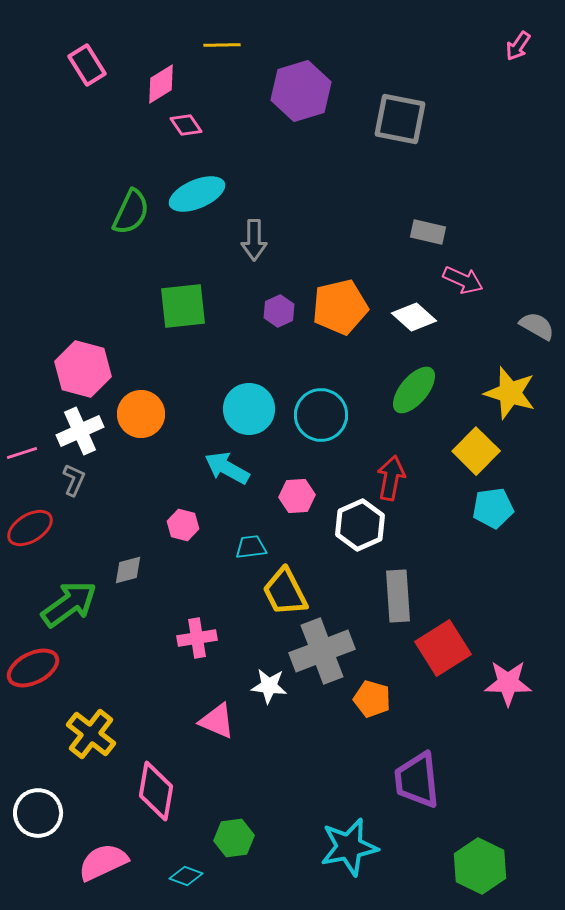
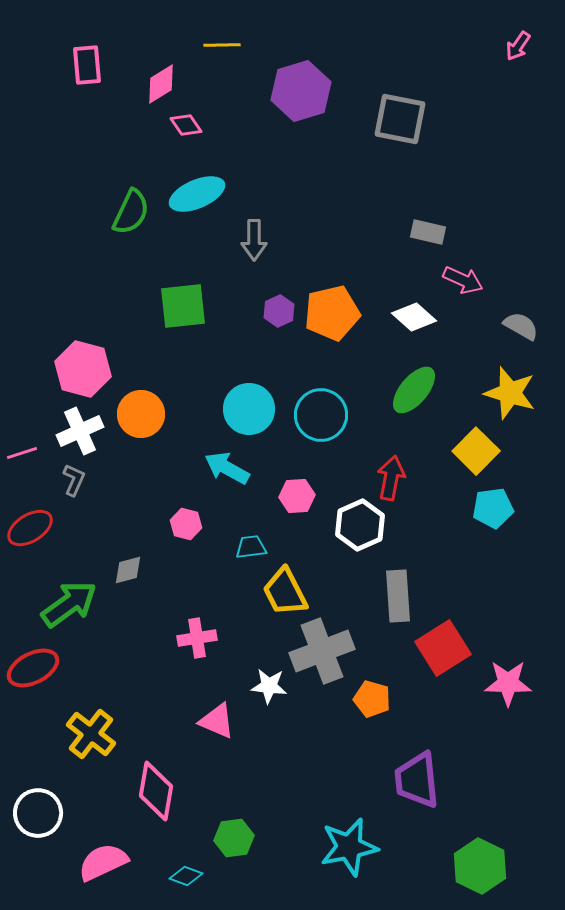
pink rectangle at (87, 65): rotated 27 degrees clockwise
orange pentagon at (340, 307): moved 8 px left, 6 px down
gray semicircle at (537, 326): moved 16 px left
pink hexagon at (183, 525): moved 3 px right, 1 px up
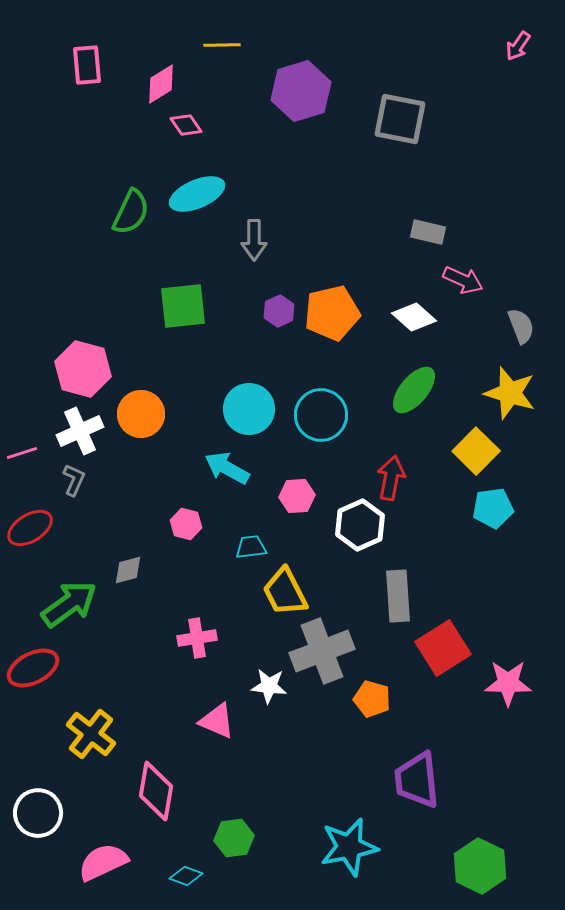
gray semicircle at (521, 326): rotated 39 degrees clockwise
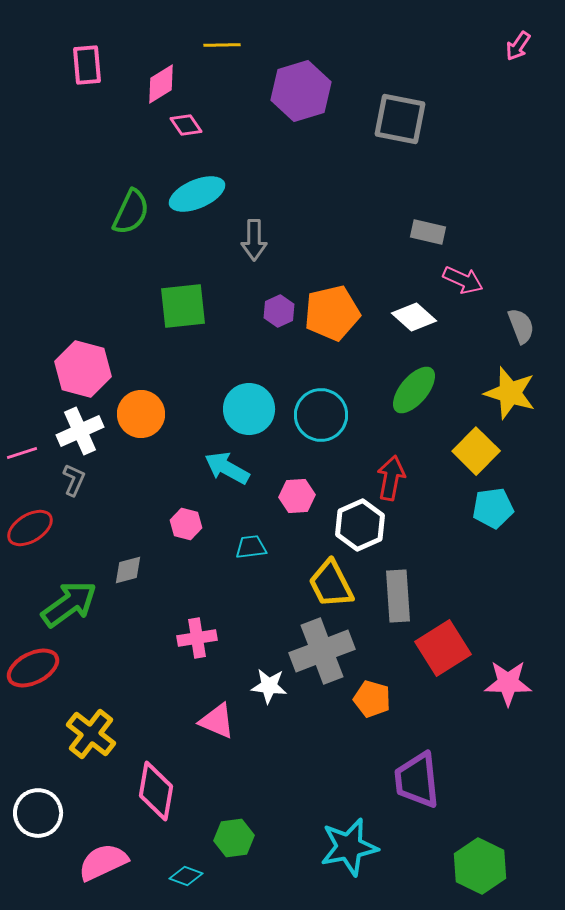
yellow trapezoid at (285, 592): moved 46 px right, 8 px up
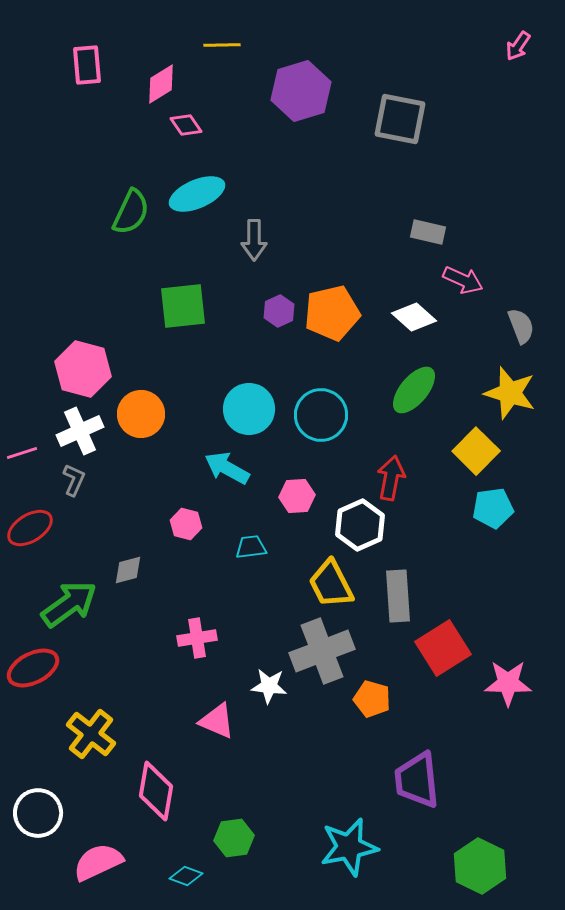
pink semicircle at (103, 862): moved 5 px left
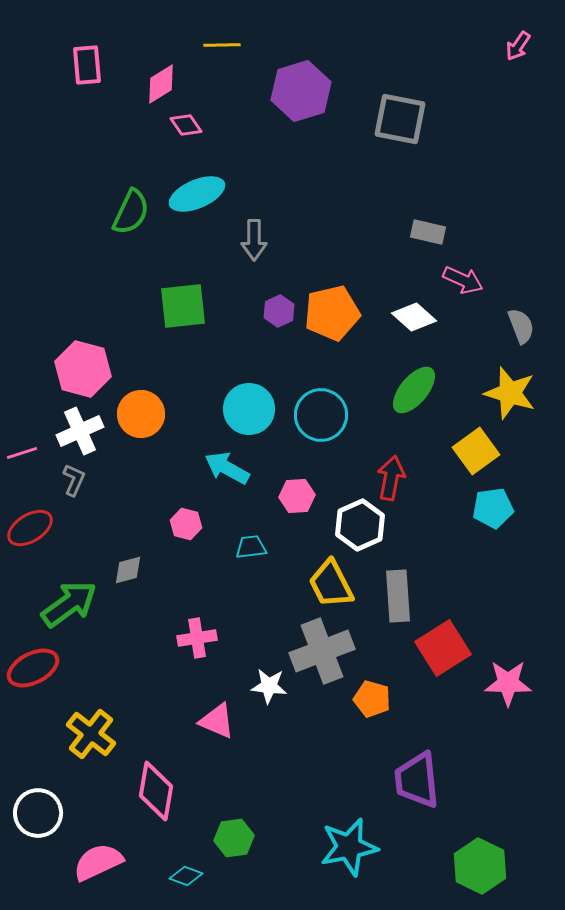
yellow square at (476, 451): rotated 9 degrees clockwise
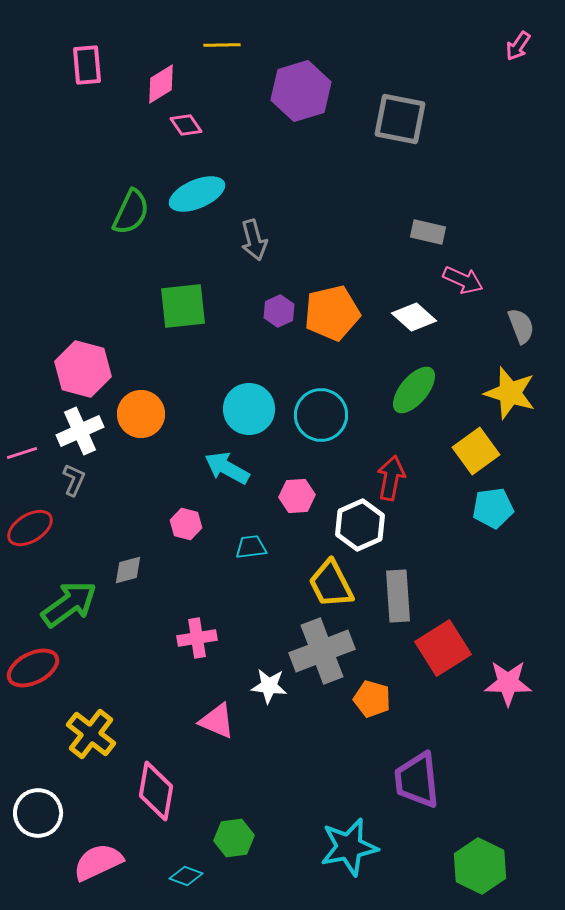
gray arrow at (254, 240): rotated 15 degrees counterclockwise
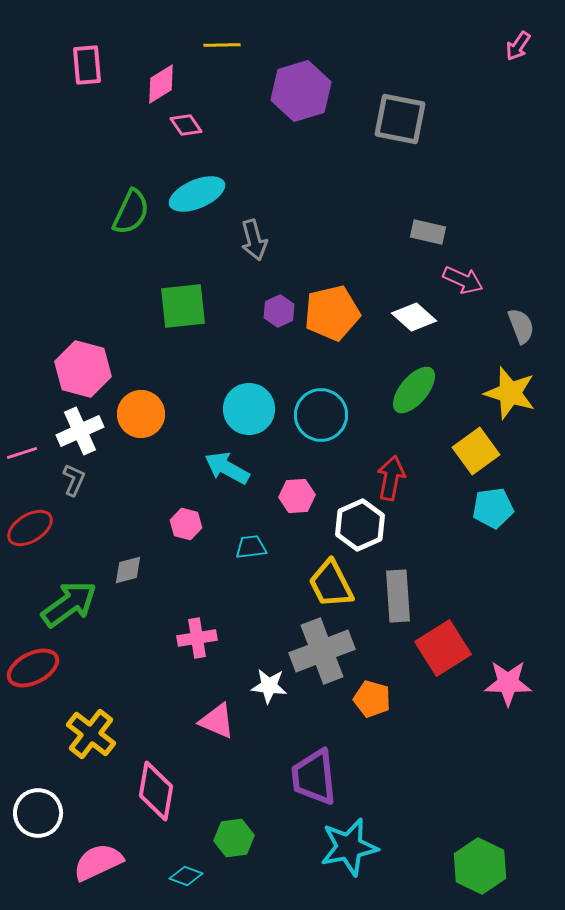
purple trapezoid at (417, 780): moved 103 px left, 3 px up
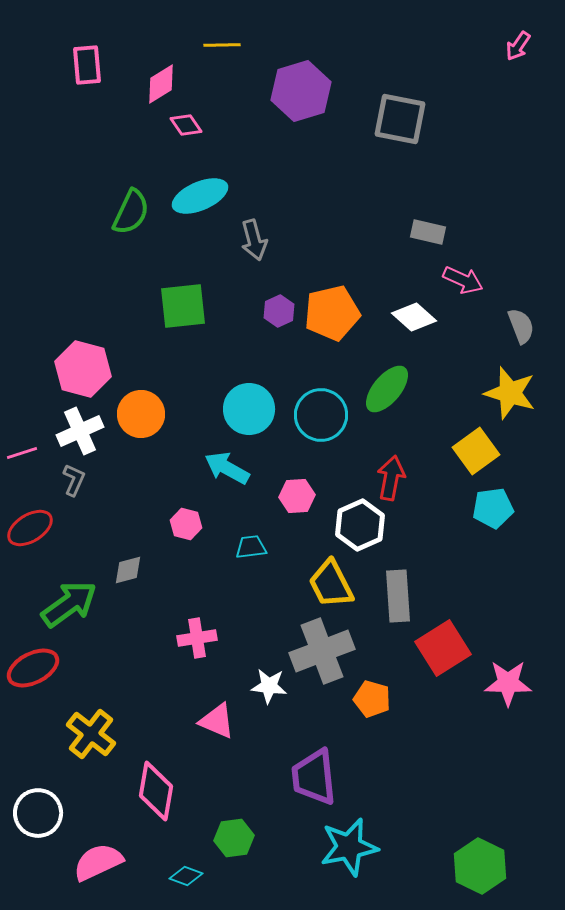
cyan ellipse at (197, 194): moved 3 px right, 2 px down
green ellipse at (414, 390): moved 27 px left, 1 px up
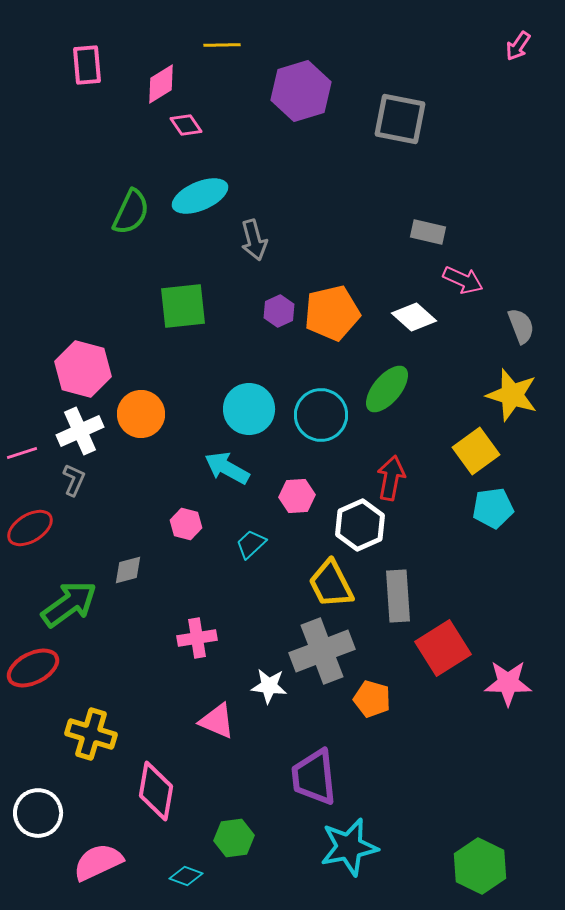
yellow star at (510, 393): moved 2 px right, 2 px down
cyan trapezoid at (251, 547): moved 3 px up; rotated 36 degrees counterclockwise
yellow cross at (91, 734): rotated 21 degrees counterclockwise
